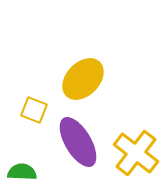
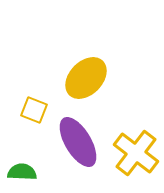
yellow ellipse: moved 3 px right, 1 px up
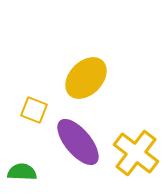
purple ellipse: rotated 9 degrees counterclockwise
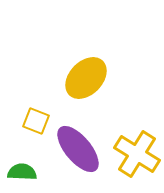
yellow square: moved 2 px right, 11 px down
purple ellipse: moved 7 px down
yellow cross: moved 1 px right, 1 px down; rotated 6 degrees counterclockwise
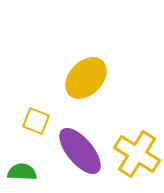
purple ellipse: moved 2 px right, 2 px down
